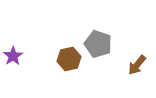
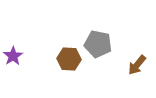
gray pentagon: rotated 8 degrees counterclockwise
brown hexagon: rotated 15 degrees clockwise
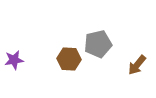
gray pentagon: rotated 24 degrees counterclockwise
purple star: moved 1 px right, 4 px down; rotated 24 degrees clockwise
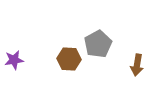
gray pentagon: rotated 16 degrees counterclockwise
brown arrow: rotated 30 degrees counterclockwise
